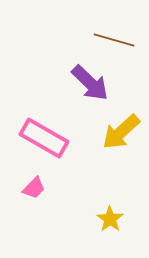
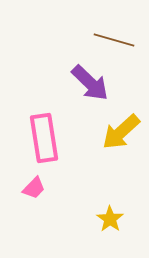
pink rectangle: rotated 51 degrees clockwise
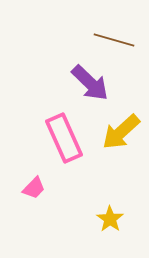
pink rectangle: moved 20 px right; rotated 15 degrees counterclockwise
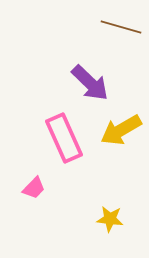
brown line: moved 7 px right, 13 px up
yellow arrow: moved 2 px up; rotated 12 degrees clockwise
yellow star: rotated 28 degrees counterclockwise
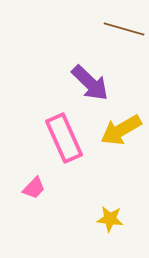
brown line: moved 3 px right, 2 px down
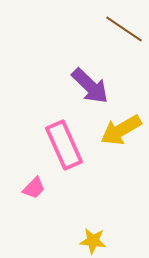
brown line: rotated 18 degrees clockwise
purple arrow: moved 3 px down
pink rectangle: moved 7 px down
yellow star: moved 17 px left, 22 px down
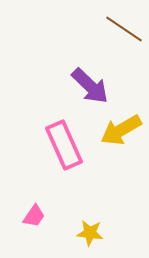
pink trapezoid: moved 28 px down; rotated 10 degrees counterclockwise
yellow star: moved 3 px left, 8 px up
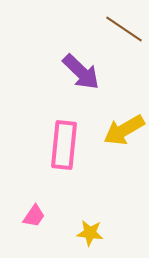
purple arrow: moved 9 px left, 14 px up
yellow arrow: moved 3 px right
pink rectangle: rotated 30 degrees clockwise
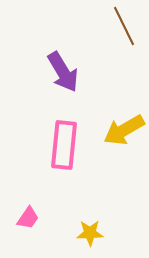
brown line: moved 3 px up; rotated 30 degrees clockwise
purple arrow: moved 18 px left; rotated 15 degrees clockwise
pink trapezoid: moved 6 px left, 2 px down
yellow star: rotated 8 degrees counterclockwise
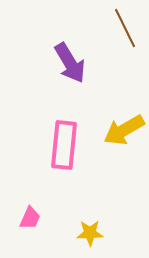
brown line: moved 1 px right, 2 px down
purple arrow: moved 7 px right, 9 px up
pink trapezoid: moved 2 px right; rotated 10 degrees counterclockwise
